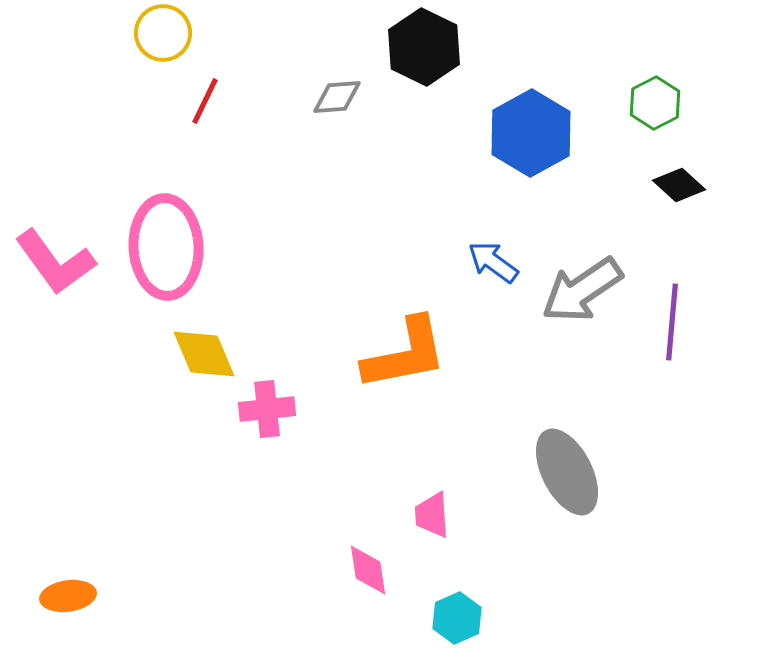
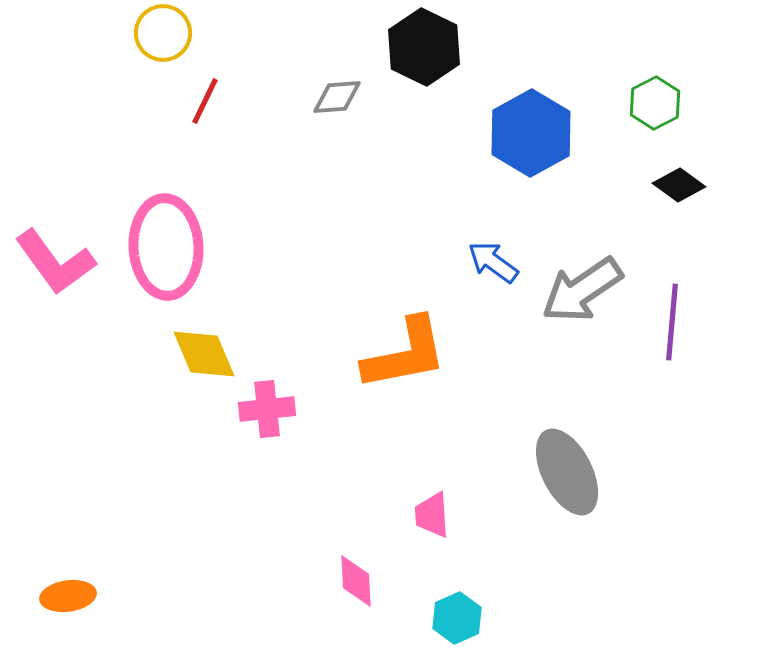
black diamond: rotated 6 degrees counterclockwise
pink diamond: moved 12 px left, 11 px down; rotated 6 degrees clockwise
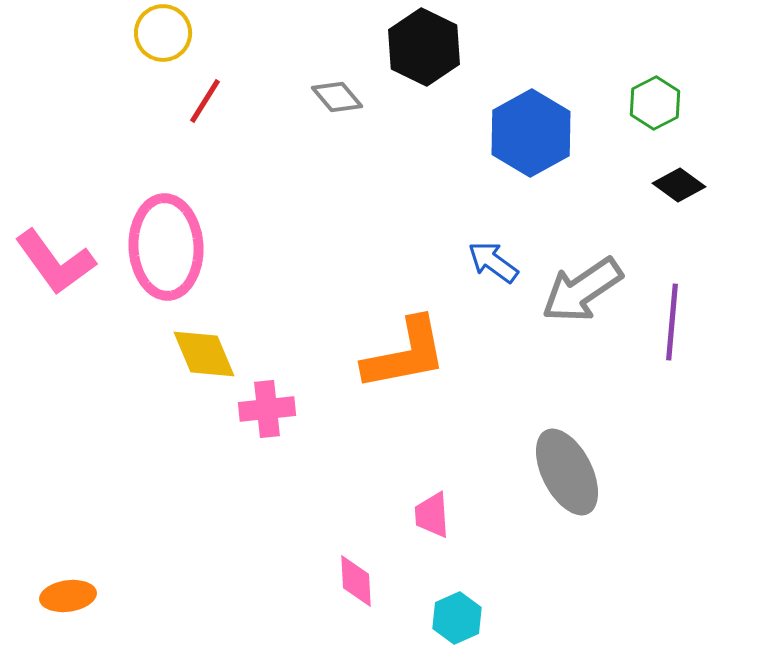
gray diamond: rotated 54 degrees clockwise
red line: rotated 6 degrees clockwise
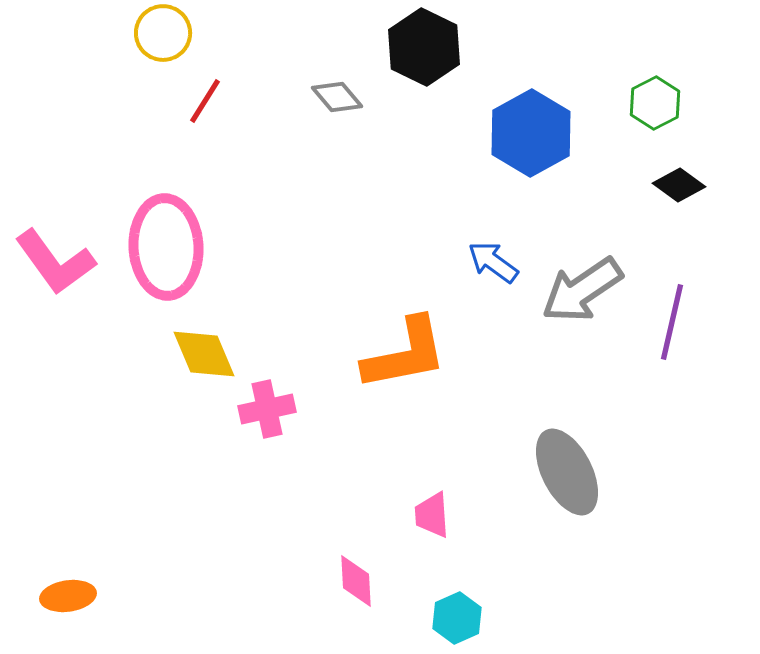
purple line: rotated 8 degrees clockwise
pink cross: rotated 6 degrees counterclockwise
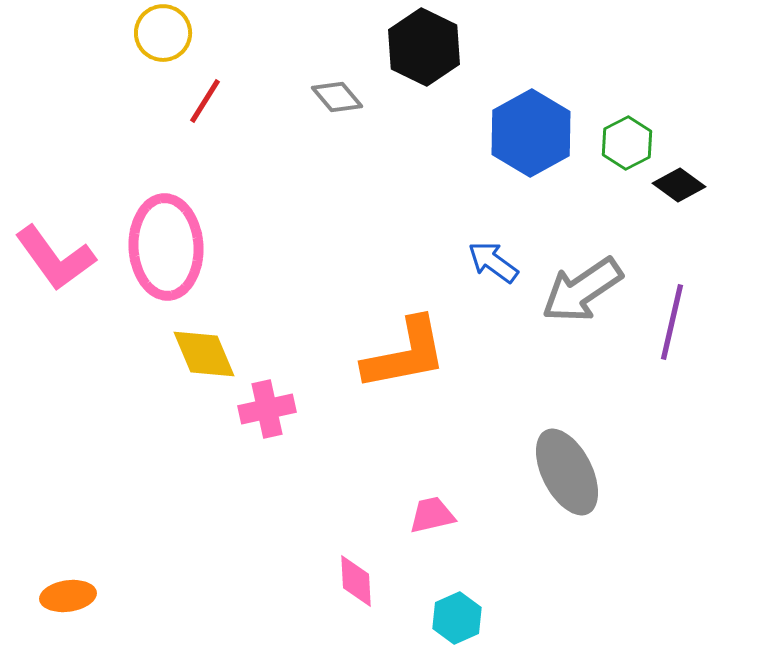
green hexagon: moved 28 px left, 40 px down
pink L-shape: moved 4 px up
pink trapezoid: rotated 81 degrees clockwise
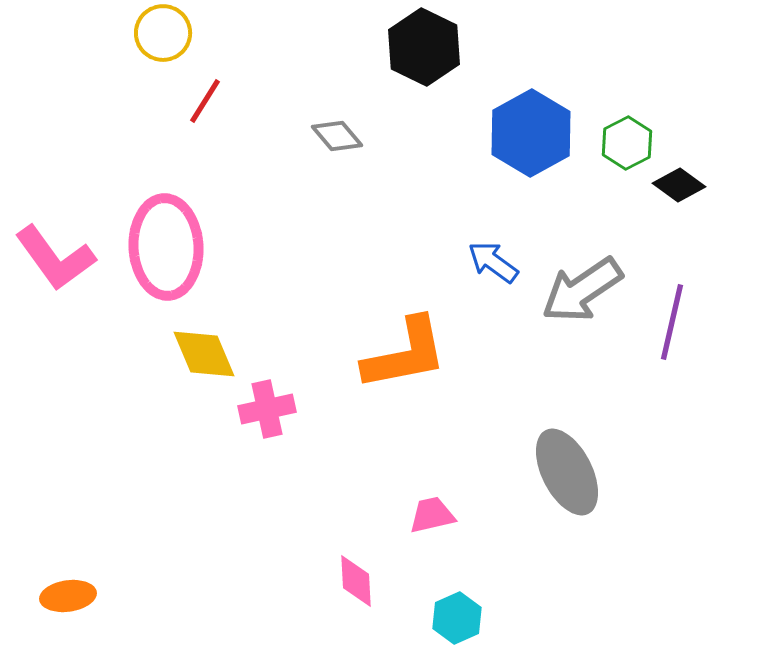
gray diamond: moved 39 px down
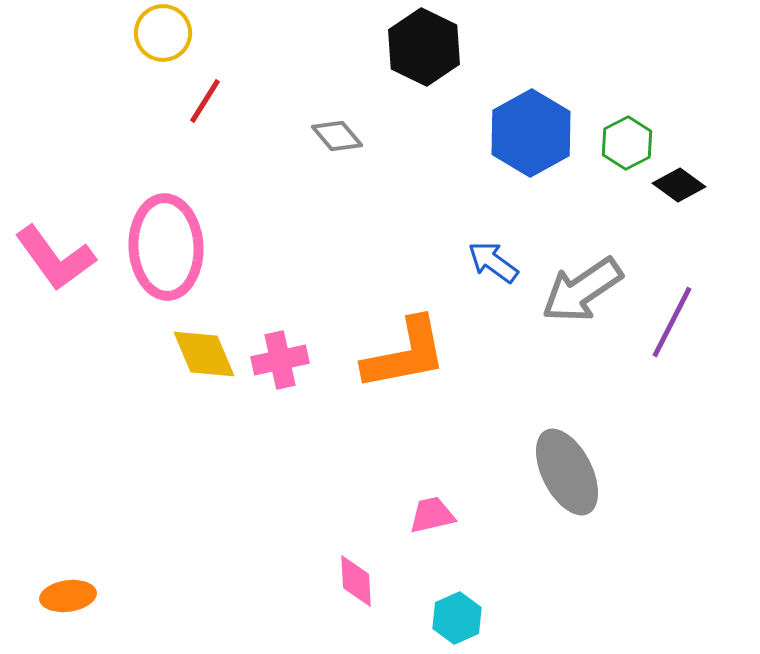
purple line: rotated 14 degrees clockwise
pink cross: moved 13 px right, 49 px up
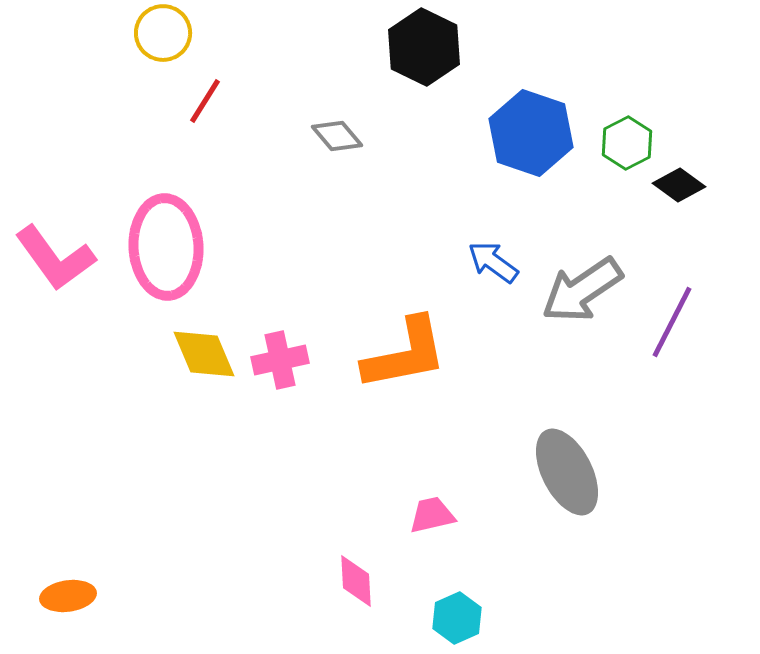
blue hexagon: rotated 12 degrees counterclockwise
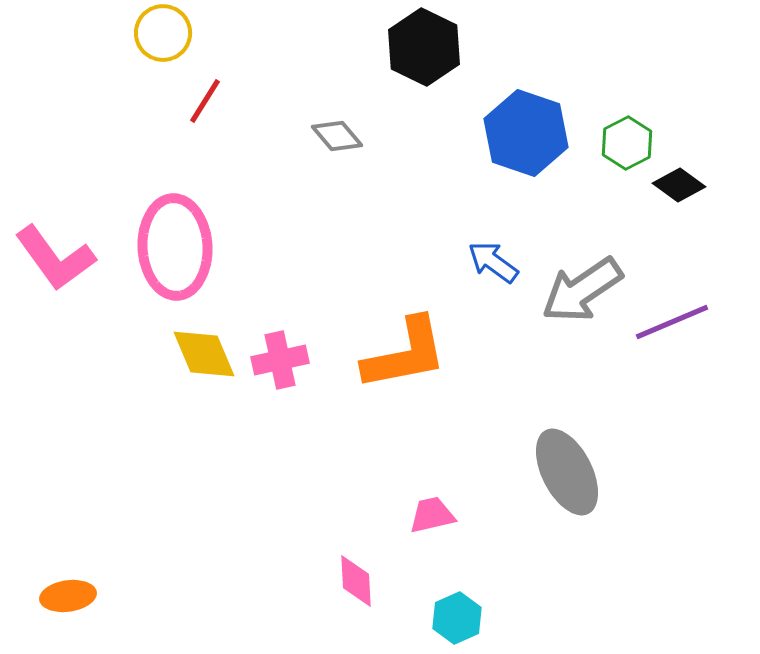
blue hexagon: moved 5 px left
pink ellipse: moved 9 px right
purple line: rotated 40 degrees clockwise
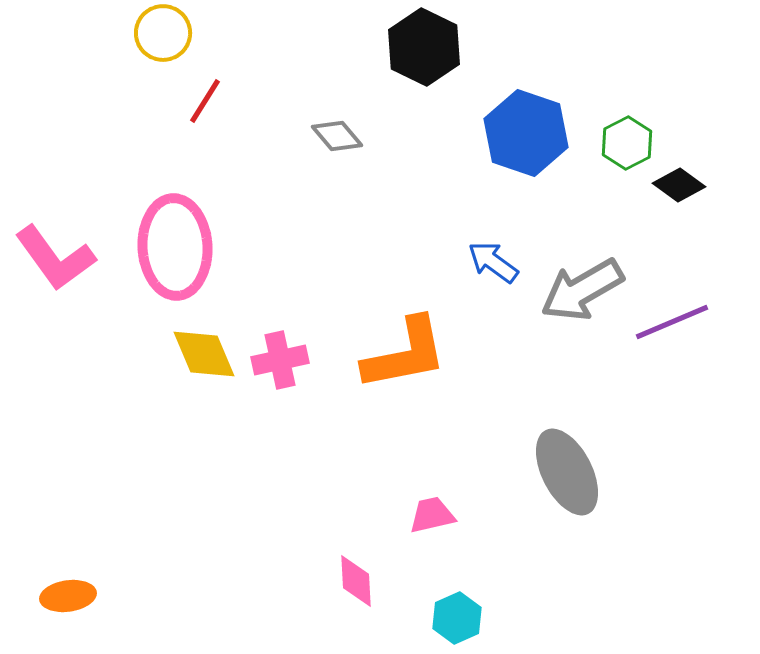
gray arrow: rotated 4 degrees clockwise
